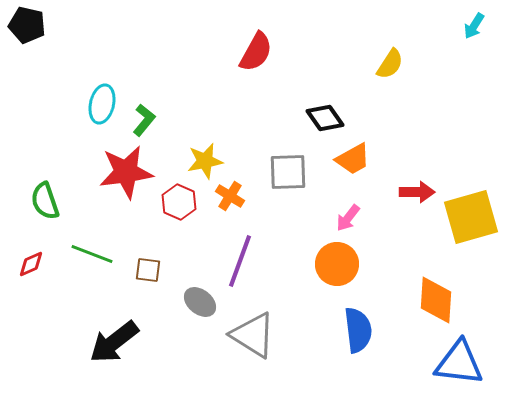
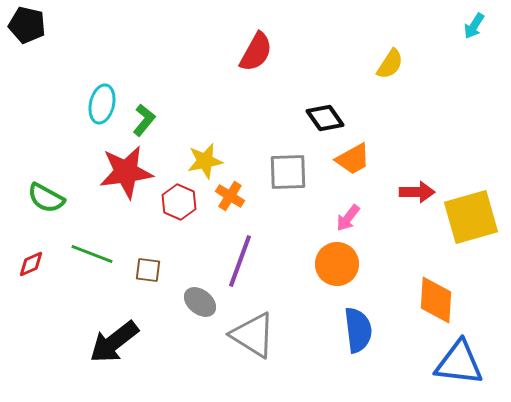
green semicircle: moved 1 px right, 3 px up; rotated 42 degrees counterclockwise
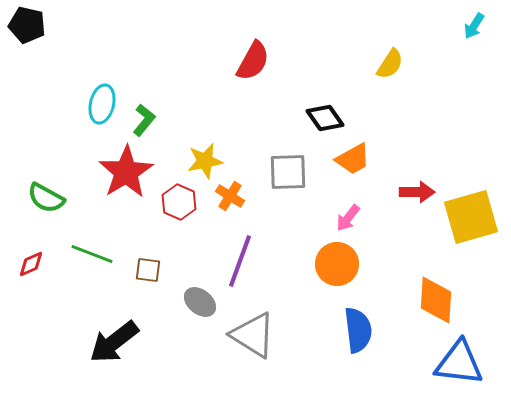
red semicircle: moved 3 px left, 9 px down
red star: rotated 24 degrees counterclockwise
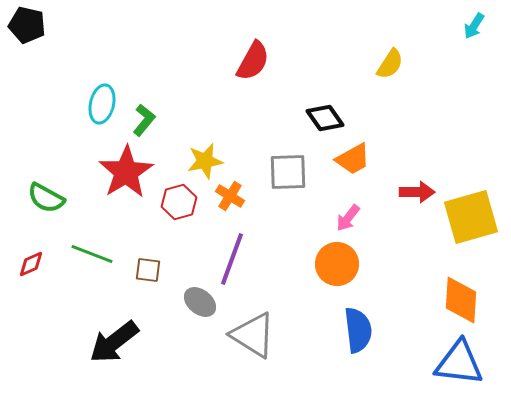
red hexagon: rotated 20 degrees clockwise
purple line: moved 8 px left, 2 px up
orange diamond: moved 25 px right
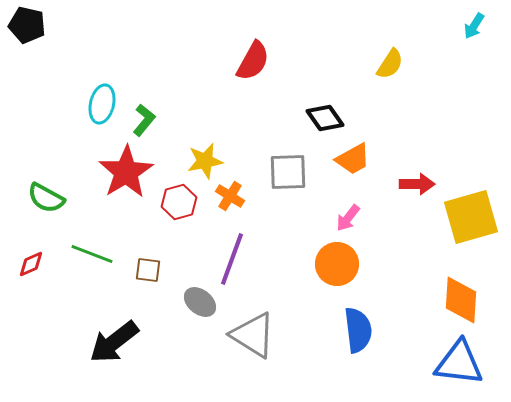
red arrow: moved 8 px up
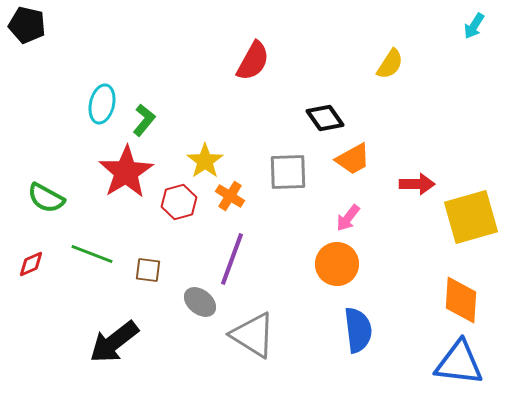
yellow star: rotated 24 degrees counterclockwise
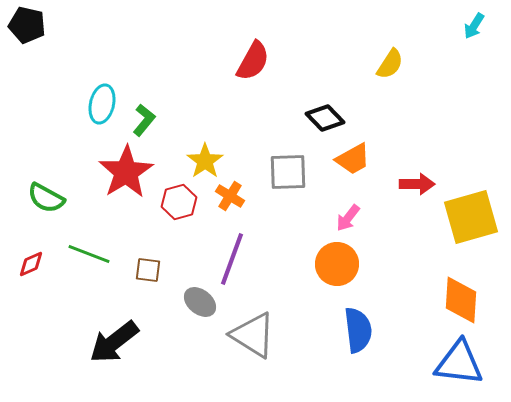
black diamond: rotated 9 degrees counterclockwise
green line: moved 3 px left
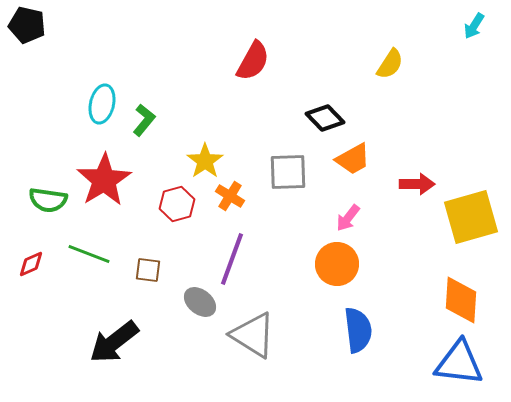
red star: moved 22 px left, 8 px down
green semicircle: moved 2 px right, 2 px down; rotated 21 degrees counterclockwise
red hexagon: moved 2 px left, 2 px down
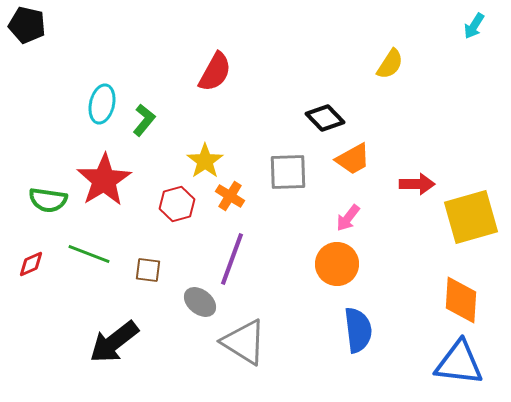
red semicircle: moved 38 px left, 11 px down
gray triangle: moved 9 px left, 7 px down
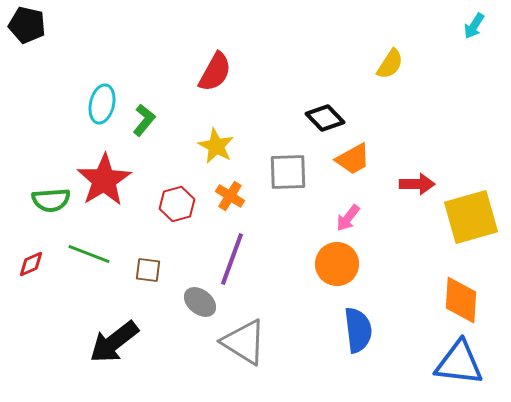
yellow star: moved 11 px right, 15 px up; rotated 9 degrees counterclockwise
green semicircle: moved 3 px right; rotated 12 degrees counterclockwise
